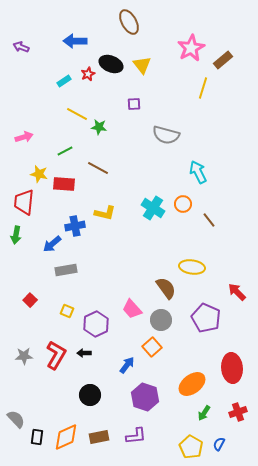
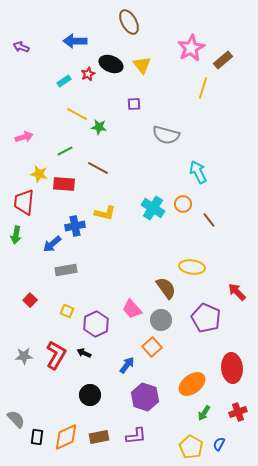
black arrow at (84, 353): rotated 24 degrees clockwise
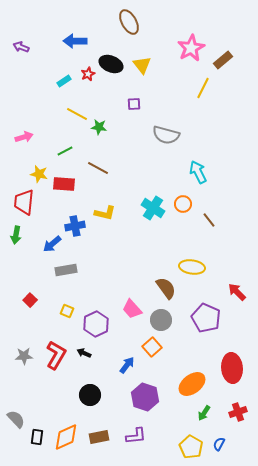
yellow line at (203, 88): rotated 10 degrees clockwise
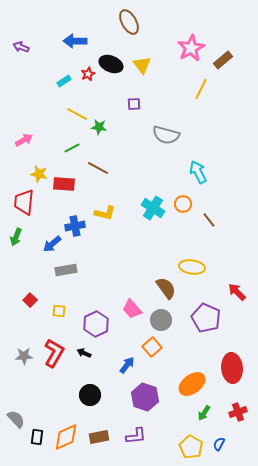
yellow line at (203, 88): moved 2 px left, 1 px down
pink arrow at (24, 137): moved 3 px down; rotated 12 degrees counterclockwise
green line at (65, 151): moved 7 px right, 3 px up
green arrow at (16, 235): moved 2 px down; rotated 12 degrees clockwise
yellow square at (67, 311): moved 8 px left; rotated 16 degrees counterclockwise
red L-shape at (56, 355): moved 2 px left, 2 px up
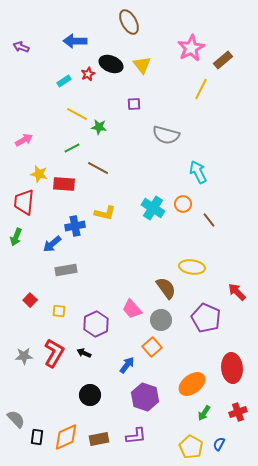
brown rectangle at (99, 437): moved 2 px down
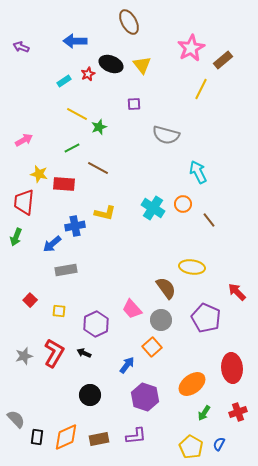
green star at (99, 127): rotated 28 degrees counterclockwise
gray star at (24, 356): rotated 12 degrees counterclockwise
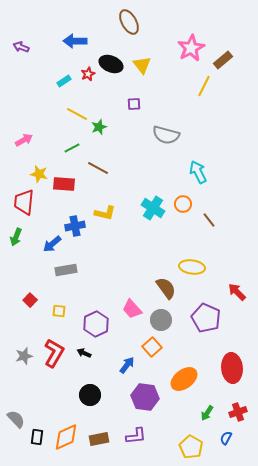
yellow line at (201, 89): moved 3 px right, 3 px up
orange ellipse at (192, 384): moved 8 px left, 5 px up
purple hexagon at (145, 397): rotated 12 degrees counterclockwise
green arrow at (204, 413): moved 3 px right
blue semicircle at (219, 444): moved 7 px right, 6 px up
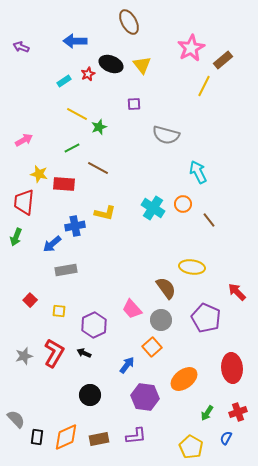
purple hexagon at (96, 324): moved 2 px left, 1 px down
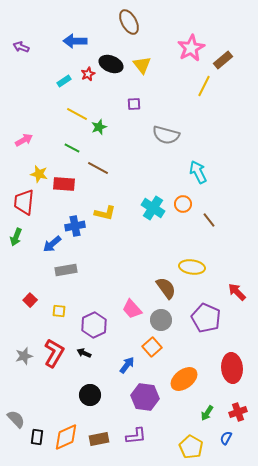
green line at (72, 148): rotated 56 degrees clockwise
